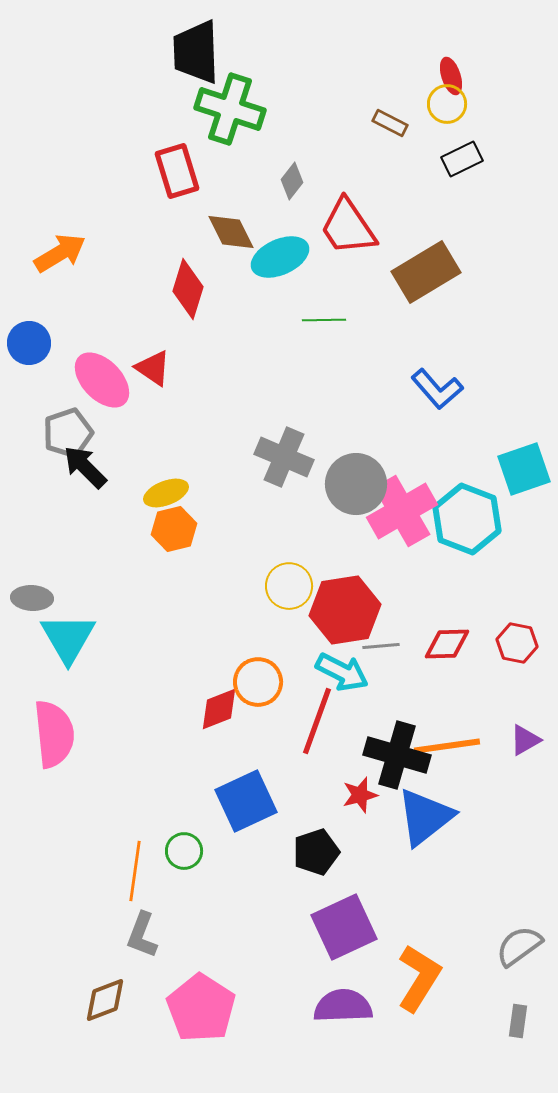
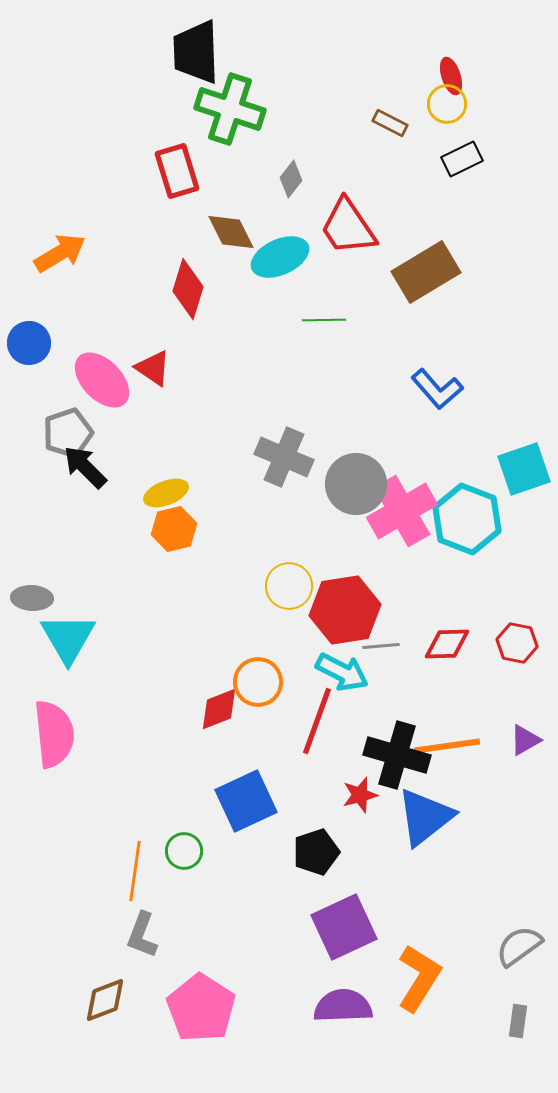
gray diamond at (292, 181): moved 1 px left, 2 px up
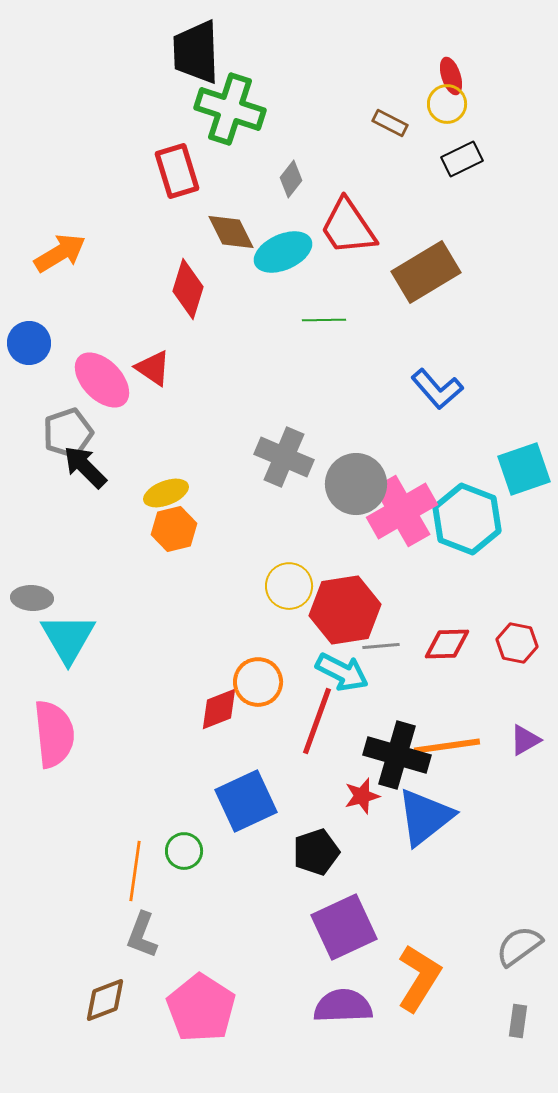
cyan ellipse at (280, 257): moved 3 px right, 5 px up
red star at (360, 795): moved 2 px right, 1 px down
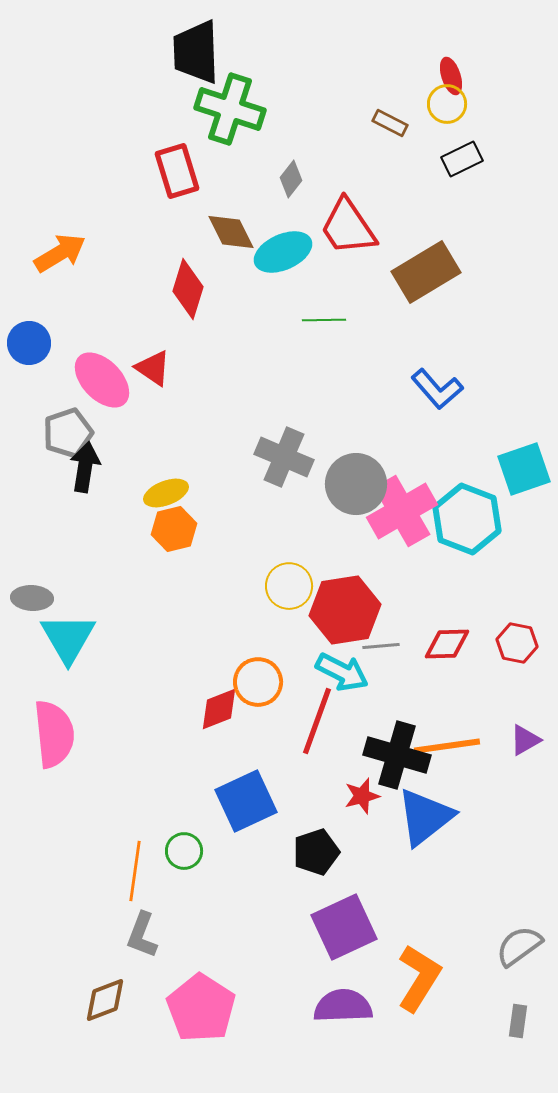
black arrow at (85, 467): rotated 54 degrees clockwise
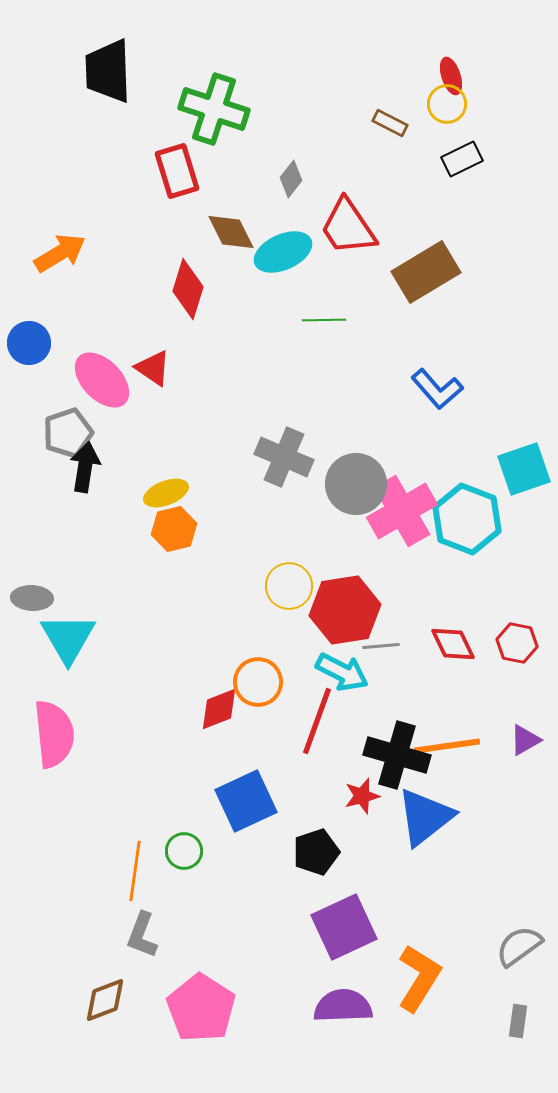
black trapezoid at (196, 52): moved 88 px left, 19 px down
green cross at (230, 109): moved 16 px left
red diamond at (447, 644): moved 6 px right; rotated 66 degrees clockwise
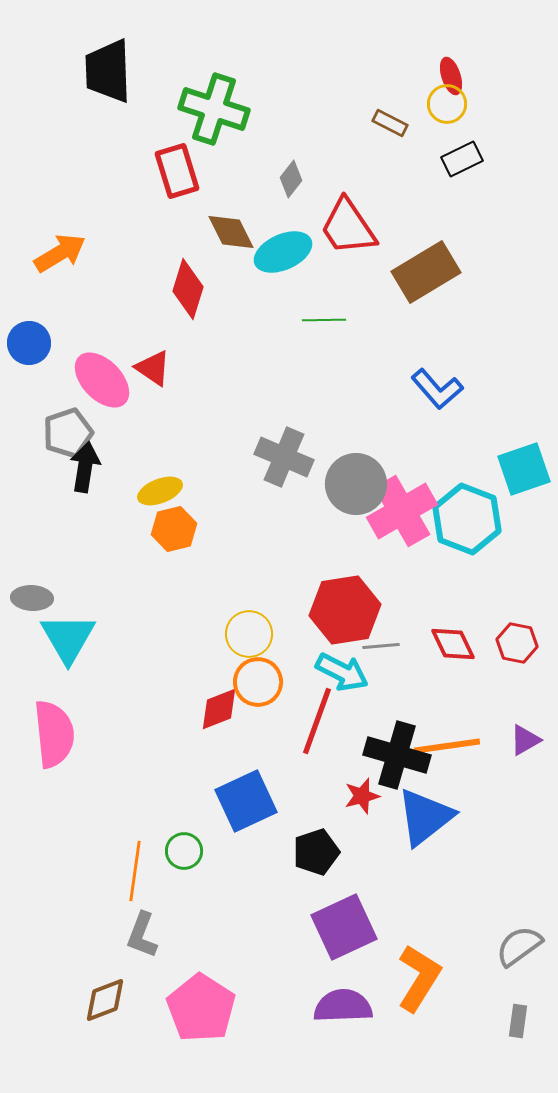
yellow ellipse at (166, 493): moved 6 px left, 2 px up
yellow circle at (289, 586): moved 40 px left, 48 px down
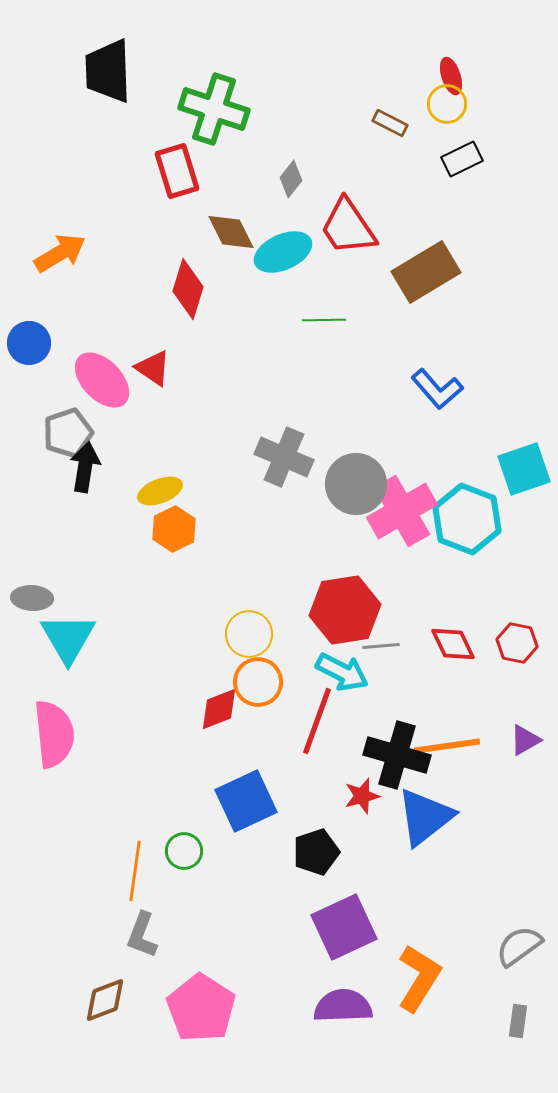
orange hexagon at (174, 529): rotated 12 degrees counterclockwise
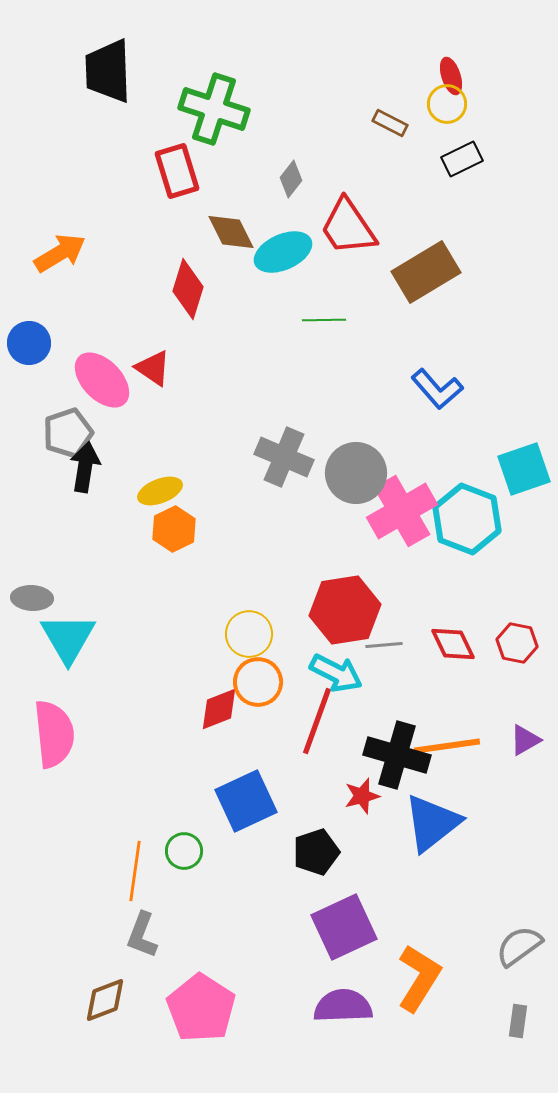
gray circle at (356, 484): moved 11 px up
gray line at (381, 646): moved 3 px right, 1 px up
cyan arrow at (342, 672): moved 6 px left, 1 px down
blue triangle at (425, 817): moved 7 px right, 6 px down
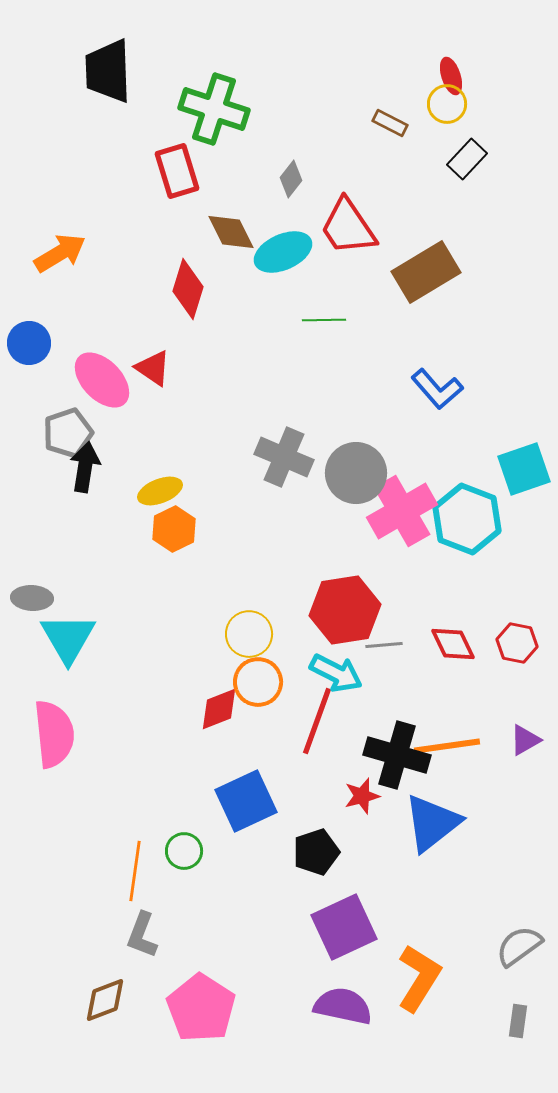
black rectangle at (462, 159): moved 5 px right; rotated 21 degrees counterclockwise
purple semicircle at (343, 1006): rotated 14 degrees clockwise
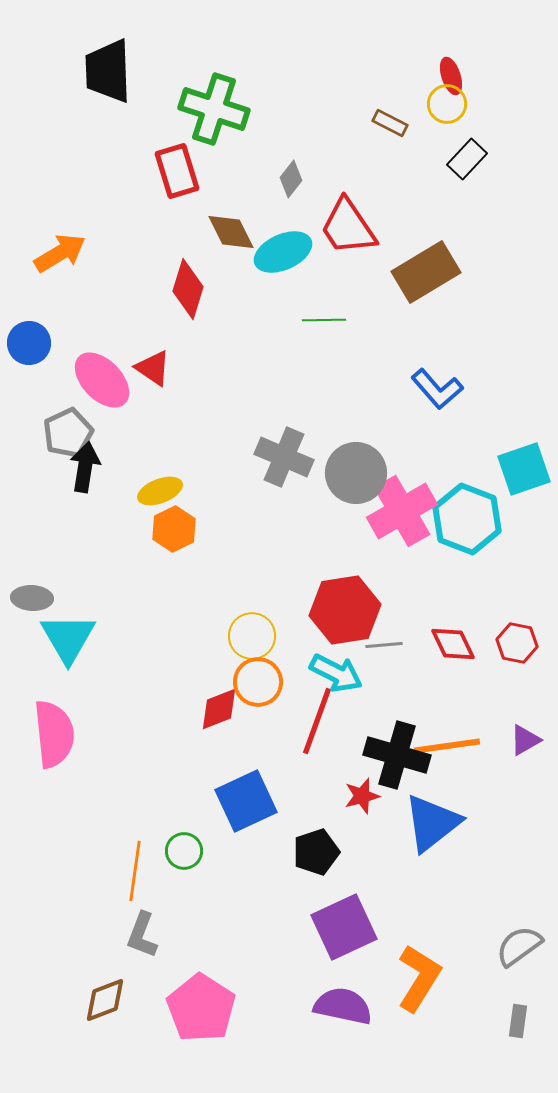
gray pentagon at (68, 433): rotated 6 degrees counterclockwise
yellow circle at (249, 634): moved 3 px right, 2 px down
